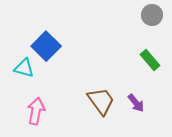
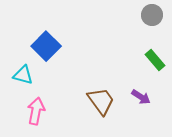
green rectangle: moved 5 px right
cyan triangle: moved 1 px left, 7 px down
purple arrow: moved 5 px right, 6 px up; rotated 18 degrees counterclockwise
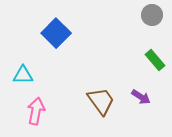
blue square: moved 10 px right, 13 px up
cyan triangle: rotated 15 degrees counterclockwise
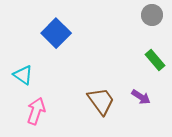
cyan triangle: rotated 35 degrees clockwise
pink arrow: rotated 8 degrees clockwise
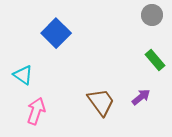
purple arrow: rotated 72 degrees counterclockwise
brown trapezoid: moved 1 px down
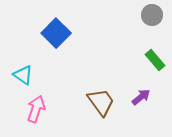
pink arrow: moved 2 px up
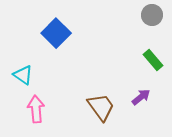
green rectangle: moved 2 px left
brown trapezoid: moved 5 px down
pink arrow: rotated 24 degrees counterclockwise
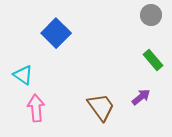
gray circle: moved 1 px left
pink arrow: moved 1 px up
